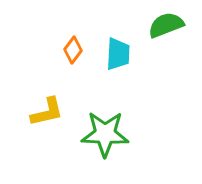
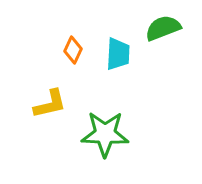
green semicircle: moved 3 px left, 3 px down
orange diamond: rotated 12 degrees counterclockwise
yellow L-shape: moved 3 px right, 8 px up
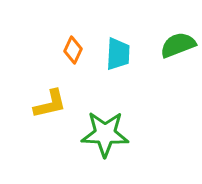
green semicircle: moved 15 px right, 17 px down
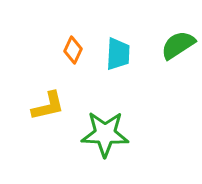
green semicircle: rotated 12 degrees counterclockwise
yellow L-shape: moved 2 px left, 2 px down
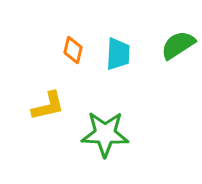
orange diamond: rotated 12 degrees counterclockwise
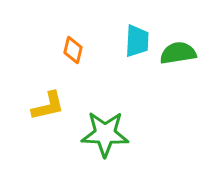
green semicircle: moved 8 px down; rotated 24 degrees clockwise
cyan trapezoid: moved 19 px right, 13 px up
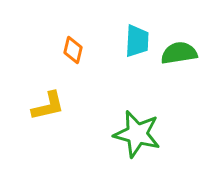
green semicircle: moved 1 px right
green star: moved 32 px right; rotated 12 degrees clockwise
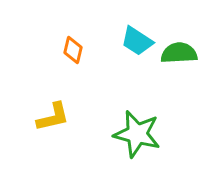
cyan trapezoid: rotated 120 degrees clockwise
green semicircle: rotated 6 degrees clockwise
yellow L-shape: moved 5 px right, 11 px down
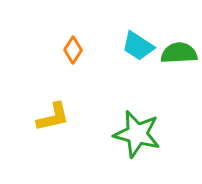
cyan trapezoid: moved 1 px right, 5 px down
orange diamond: rotated 20 degrees clockwise
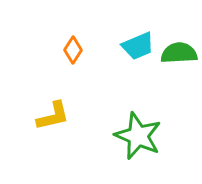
cyan trapezoid: rotated 56 degrees counterclockwise
yellow L-shape: moved 1 px up
green star: moved 1 px right, 2 px down; rotated 9 degrees clockwise
